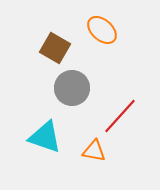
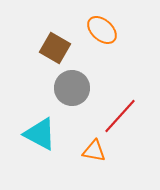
cyan triangle: moved 5 px left, 3 px up; rotated 9 degrees clockwise
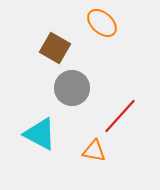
orange ellipse: moved 7 px up
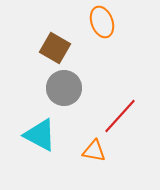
orange ellipse: moved 1 px up; rotated 28 degrees clockwise
gray circle: moved 8 px left
cyan triangle: moved 1 px down
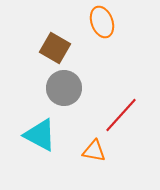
red line: moved 1 px right, 1 px up
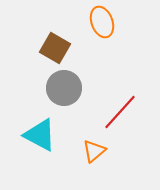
red line: moved 1 px left, 3 px up
orange triangle: rotated 50 degrees counterclockwise
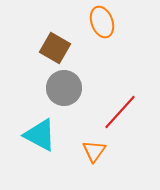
orange triangle: rotated 15 degrees counterclockwise
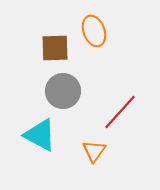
orange ellipse: moved 8 px left, 9 px down
brown square: rotated 32 degrees counterclockwise
gray circle: moved 1 px left, 3 px down
